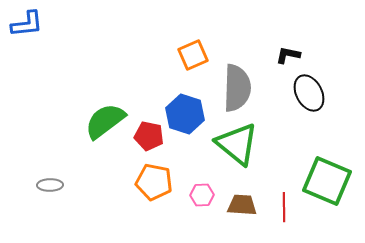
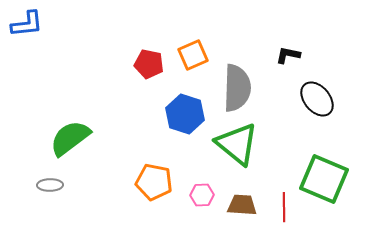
black ellipse: moved 8 px right, 6 px down; rotated 12 degrees counterclockwise
green semicircle: moved 35 px left, 17 px down
red pentagon: moved 72 px up
green square: moved 3 px left, 2 px up
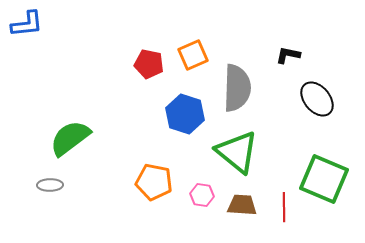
green triangle: moved 8 px down
pink hexagon: rotated 10 degrees clockwise
